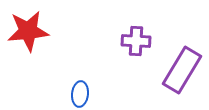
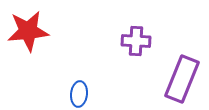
purple rectangle: moved 9 px down; rotated 9 degrees counterclockwise
blue ellipse: moved 1 px left
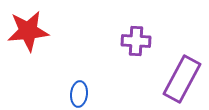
purple rectangle: rotated 6 degrees clockwise
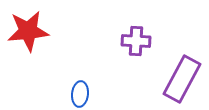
blue ellipse: moved 1 px right
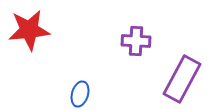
red star: moved 1 px right, 1 px up
blue ellipse: rotated 10 degrees clockwise
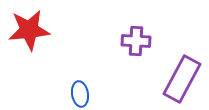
blue ellipse: rotated 25 degrees counterclockwise
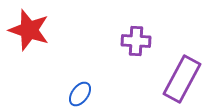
red star: rotated 24 degrees clockwise
blue ellipse: rotated 45 degrees clockwise
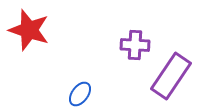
purple cross: moved 1 px left, 4 px down
purple rectangle: moved 11 px left, 3 px up; rotated 6 degrees clockwise
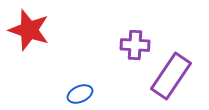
blue ellipse: rotated 30 degrees clockwise
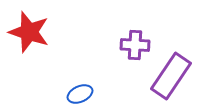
red star: moved 2 px down
